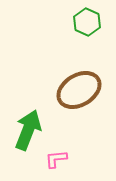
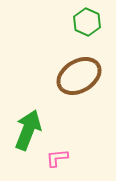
brown ellipse: moved 14 px up
pink L-shape: moved 1 px right, 1 px up
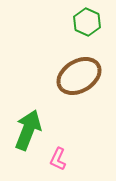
pink L-shape: moved 1 px right, 1 px down; rotated 60 degrees counterclockwise
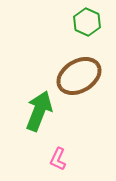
green arrow: moved 11 px right, 19 px up
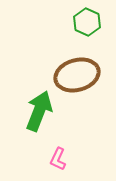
brown ellipse: moved 2 px left, 1 px up; rotated 15 degrees clockwise
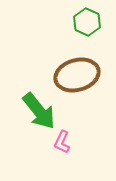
green arrow: rotated 120 degrees clockwise
pink L-shape: moved 4 px right, 17 px up
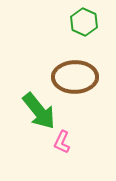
green hexagon: moved 3 px left
brown ellipse: moved 2 px left, 2 px down; rotated 15 degrees clockwise
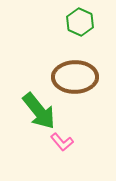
green hexagon: moved 4 px left
pink L-shape: rotated 65 degrees counterclockwise
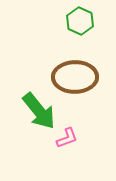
green hexagon: moved 1 px up
pink L-shape: moved 5 px right, 4 px up; rotated 70 degrees counterclockwise
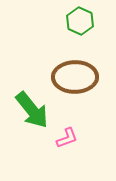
green arrow: moved 7 px left, 1 px up
